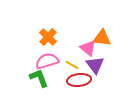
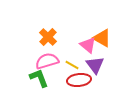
orange triangle: rotated 24 degrees clockwise
pink triangle: moved 3 px up
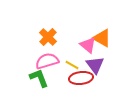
red ellipse: moved 2 px right, 2 px up
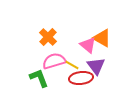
pink semicircle: moved 7 px right
purple triangle: moved 1 px right, 1 px down
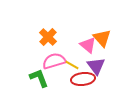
orange triangle: rotated 18 degrees clockwise
red ellipse: moved 2 px right, 1 px down
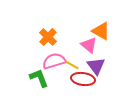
orange triangle: moved 1 px left, 7 px up; rotated 18 degrees counterclockwise
pink triangle: moved 1 px right
red ellipse: rotated 15 degrees clockwise
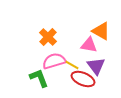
pink triangle: rotated 30 degrees counterclockwise
red ellipse: rotated 15 degrees clockwise
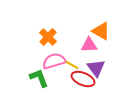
pink triangle: rotated 12 degrees counterclockwise
purple triangle: moved 2 px down
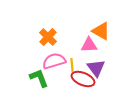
yellow line: rotated 56 degrees clockwise
